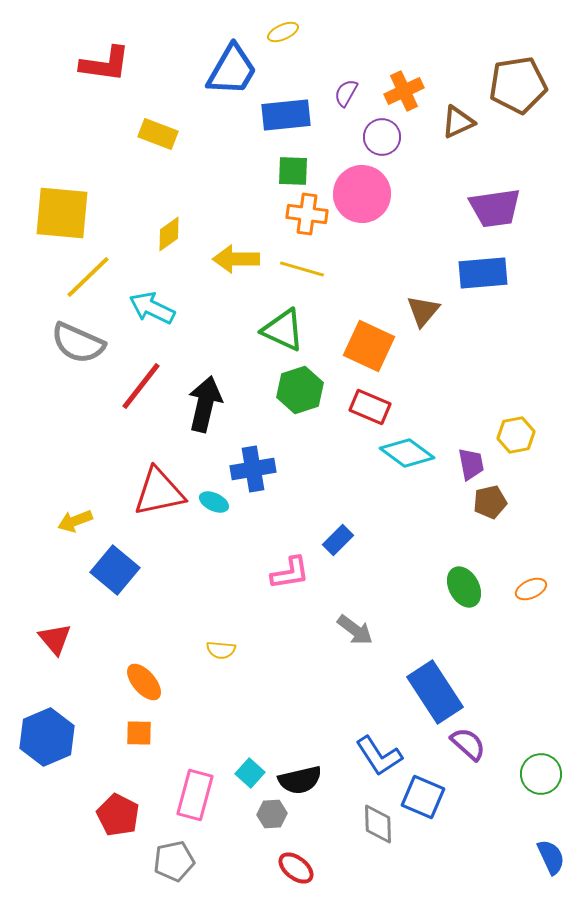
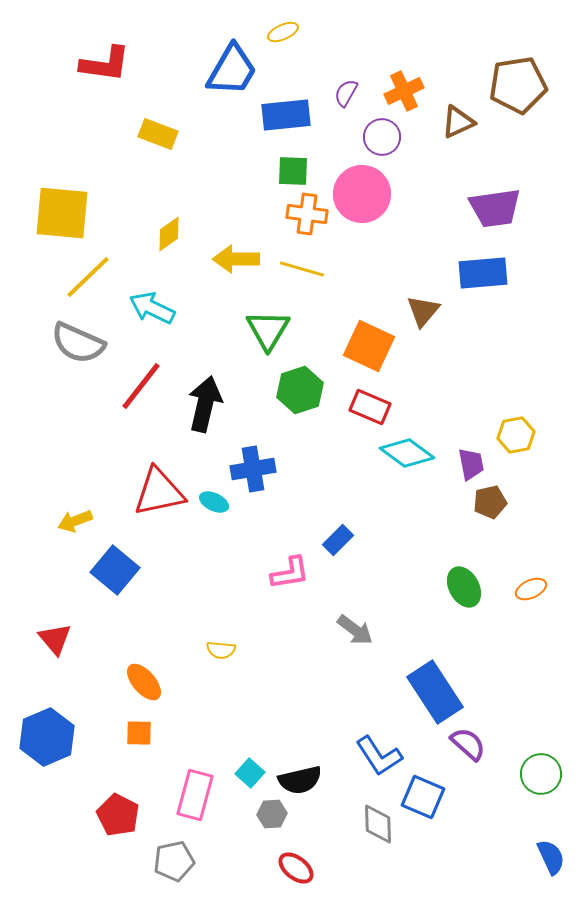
green triangle at (283, 330): moved 15 px left; rotated 36 degrees clockwise
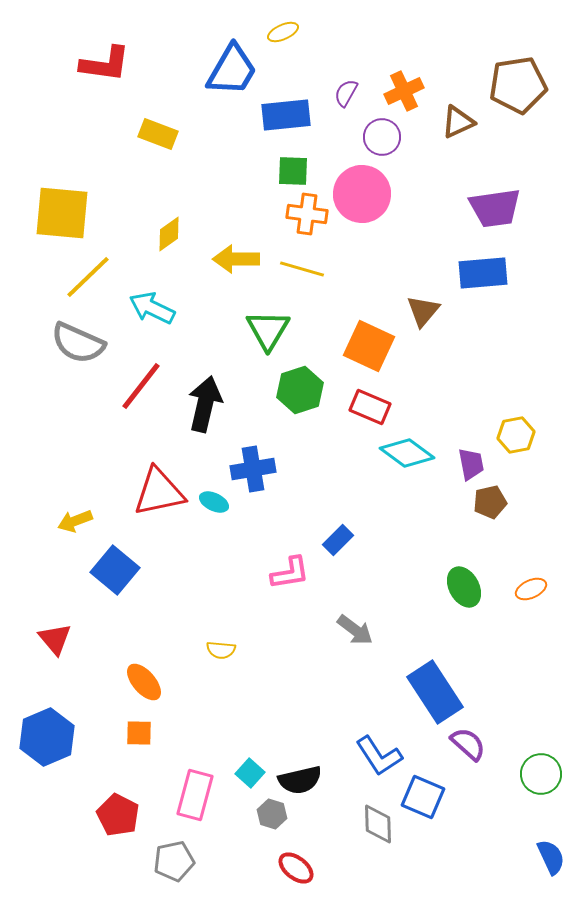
gray hexagon at (272, 814): rotated 20 degrees clockwise
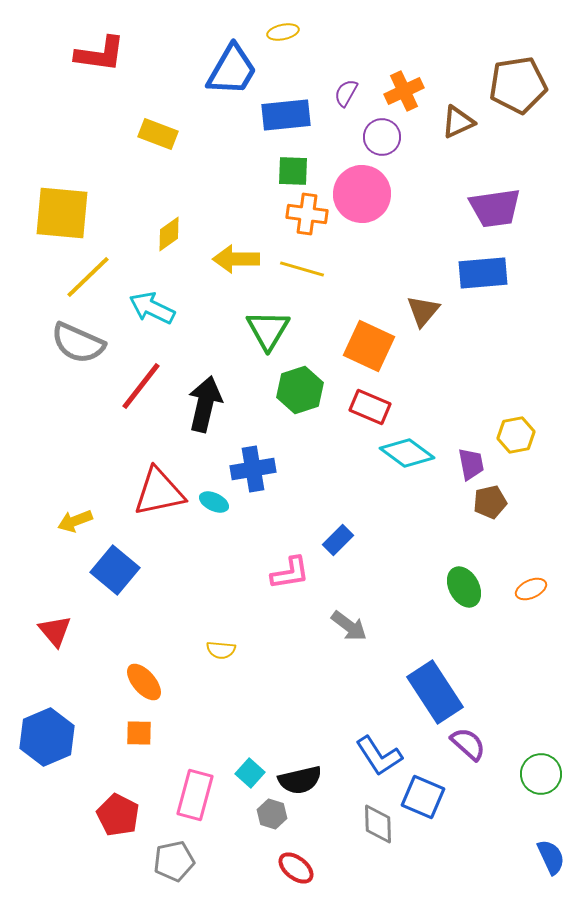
yellow ellipse at (283, 32): rotated 12 degrees clockwise
red L-shape at (105, 64): moved 5 px left, 10 px up
gray arrow at (355, 630): moved 6 px left, 4 px up
red triangle at (55, 639): moved 8 px up
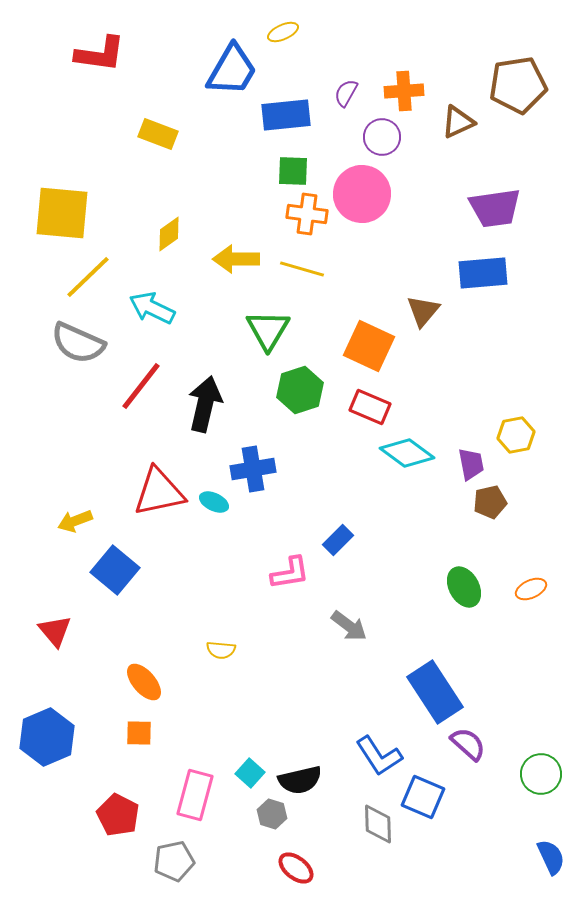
yellow ellipse at (283, 32): rotated 12 degrees counterclockwise
orange cross at (404, 91): rotated 21 degrees clockwise
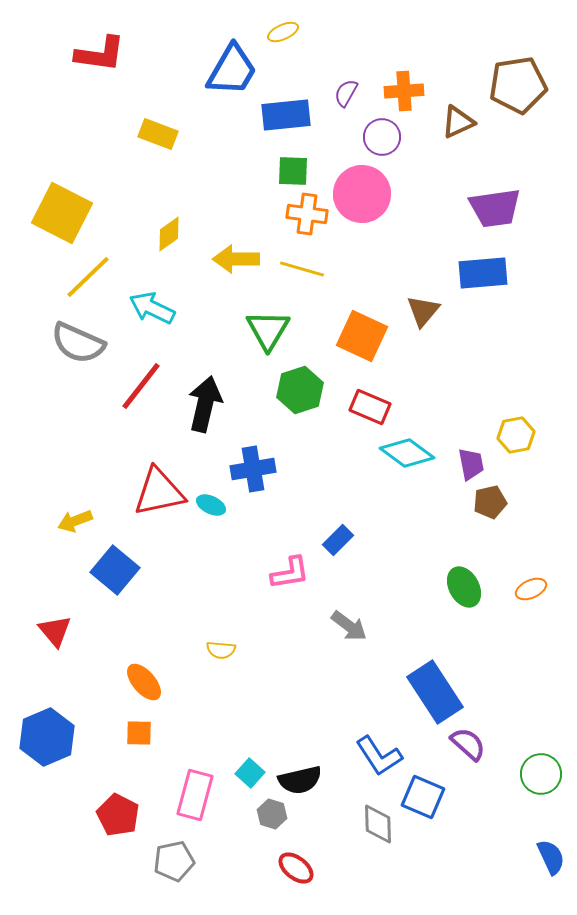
yellow square at (62, 213): rotated 22 degrees clockwise
orange square at (369, 346): moved 7 px left, 10 px up
cyan ellipse at (214, 502): moved 3 px left, 3 px down
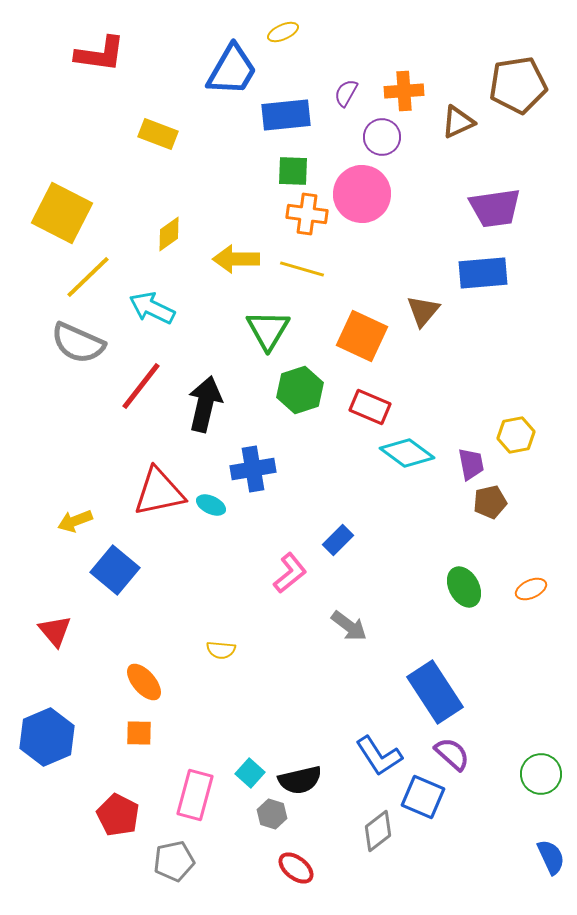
pink L-shape at (290, 573): rotated 30 degrees counterclockwise
purple semicircle at (468, 744): moved 16 px left, 10 px down
gray diamond at (378, 824): moved 7 px down; rotated 54 degrees clockwise
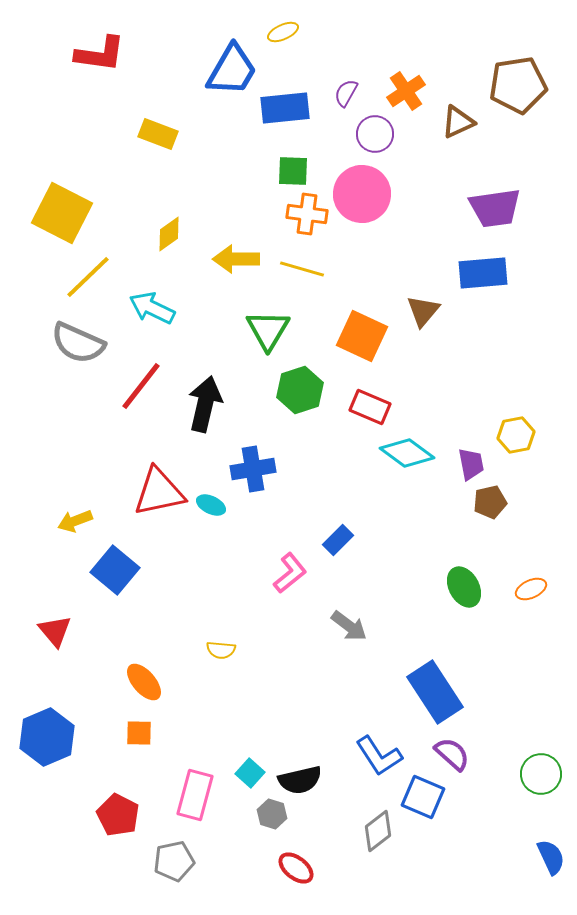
orange cross at (404, 91): moved 2 px right; rotated 30 degrees counterclockwise
blue rectangle at (286, 115): moved 1 px left, 7 px up
purple circle at (382, 137): moved 7 px left, 3 px up
